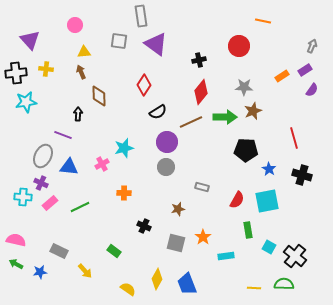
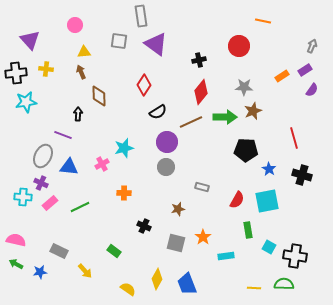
black cross at (295, 256): rotated 30 degrees counterclockwise
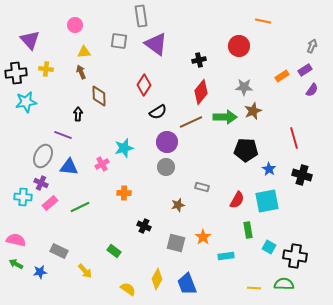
brown star at (178, 209): moved 4 px up
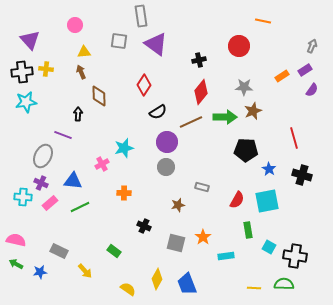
black cross at (16, 73): moved 6 px right, 1 px up
blue triangle at (69, 167): moved 4 px right, 14 px down
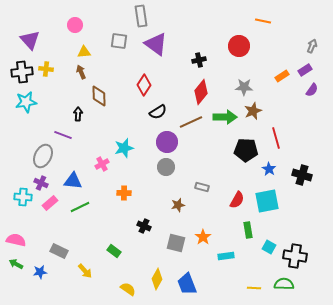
red line at (294, 138): moved 18 px left
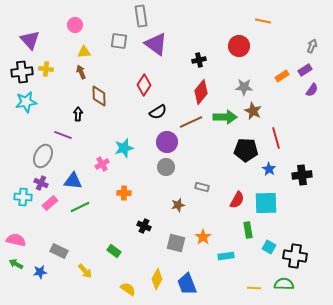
brown star at (253, 111): rotated 24 degrees counterclockwise
black cross at (302, 175): rotated 24 degrees counterclockwise
cyan square at (267, 201): moved 1 px left, 2 px down; rotated 10 degrees clockwise
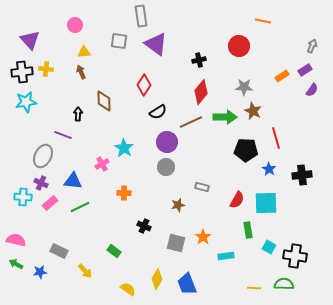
brown diamond at (99, 96): moved 5 px right, 5 px down
cyan star at (124, 148): rotated 24 degrees counterclockwise
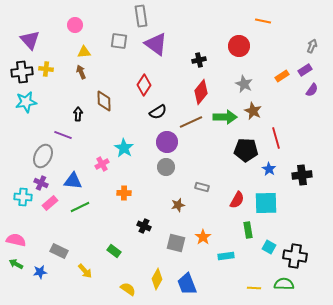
gray star at (244, 87): moved 3 px up; rotated 24 degrees clockwise
